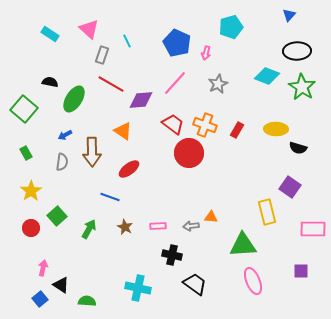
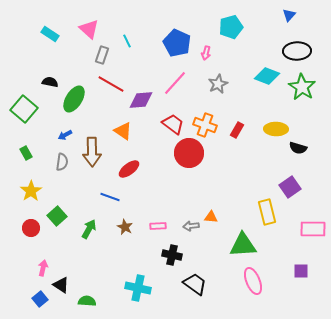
purple square at (290, 187): rotated 20 degrees clockwise
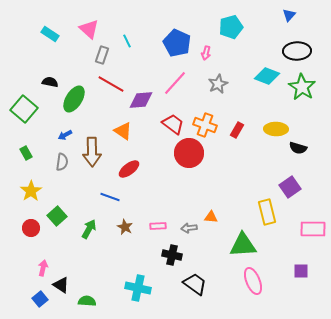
gray arrow at (191, 226): moved 2 px left, 2 px down
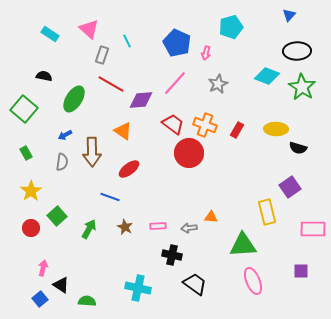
black semicircle at (50, 82): moved 6 px left, 6 px up
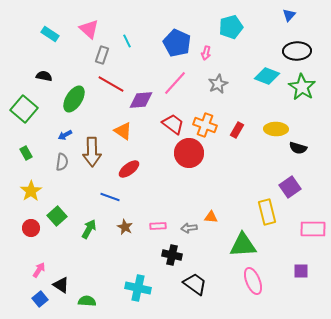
pink arrow at (43, 268): moved 4 px left, 2 px down; rotated 21 degrees clockwise
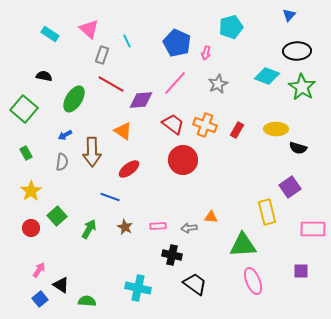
red circle at (189, 153): moved 6 px left, 7 px down
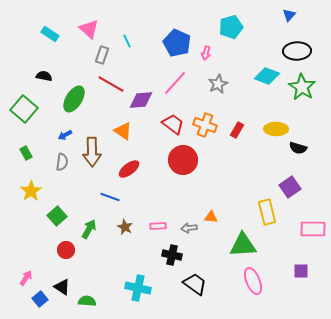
red circle at (31, 228): moved 35 px right, 22 px down
pink arrow at (39, 270): moved 13 px left, 8 px down
black triangle at (61, 285): moved 1 px right, 2 px down
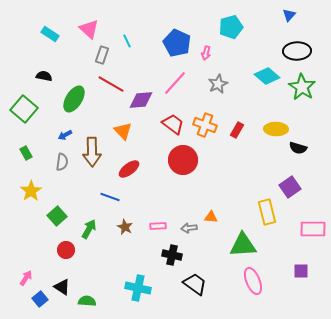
cyan diamond at (267, 76): rotated 20 degrees clockwise
orange triangle at (123, 131): rotated 12 degrees clockwise
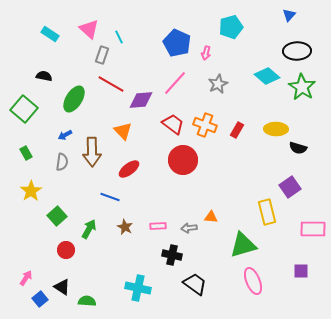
cyan line at (127, 41): moved 8 px left, 4 px up
green triangle at (243, 245): rotated 12 degrees counterclockwise
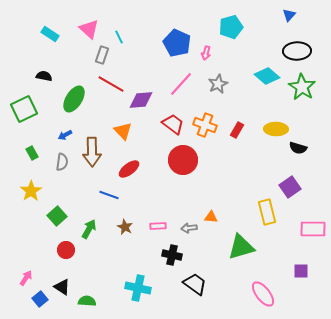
pink line at (175, 83): moved 6 px right, 1 px down
green square at (24, 109): rotated 24 degrees clockwise
green rectangle at (26, 153): moved 6 px right
blue line at (110, 197): moved 1 px left, 2 px up
green triangle at (243, 245): moved 2 px left, 2 px down
pink ellipse at (253, 281): moved 10 px right, 13 px down; rotated 16 degrees counterclockwise
